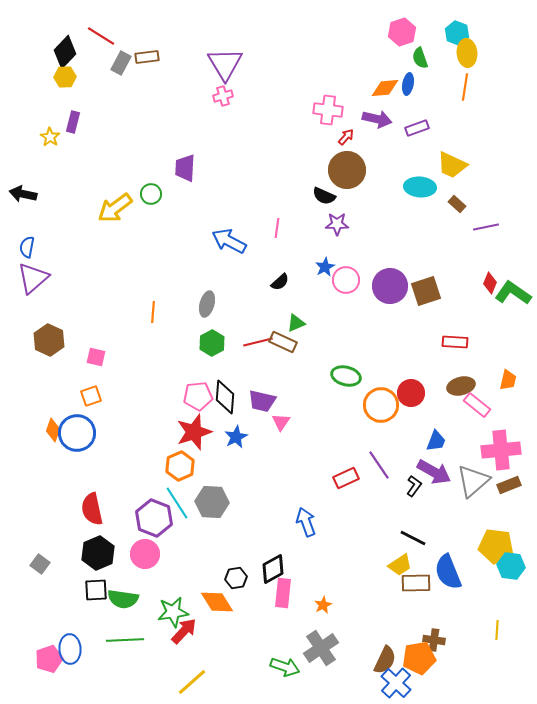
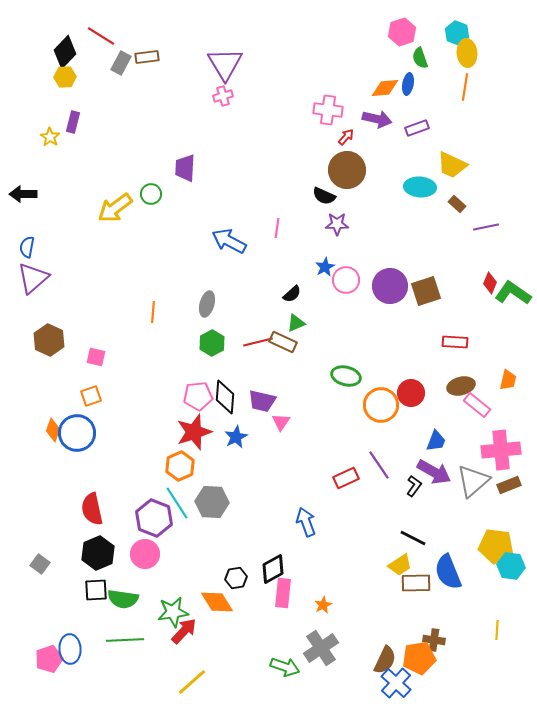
black arrow at (23, 194): rotated 12 degrees counterclockwise
black semicircle at (280, 282): moved 12 px right, 12 px down
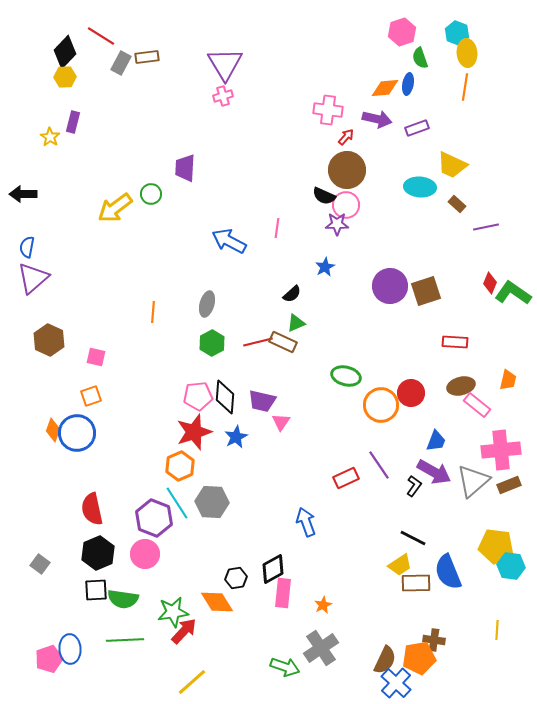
pink circle at (346, 280): moved 75 px up
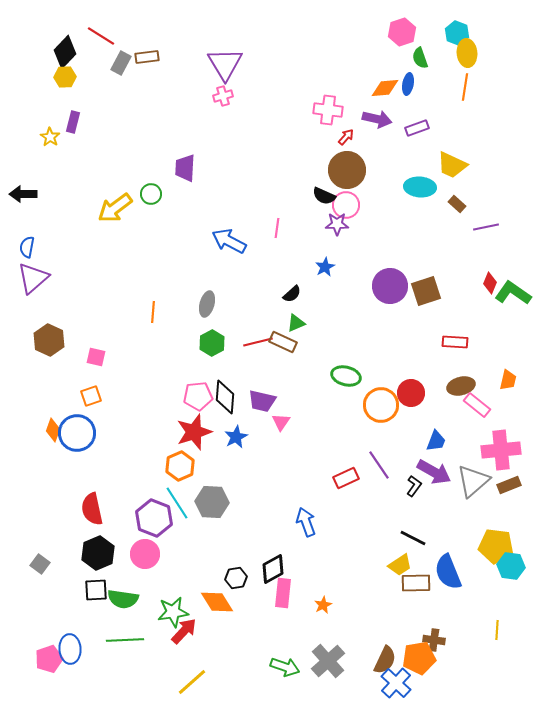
gray cross at (321, 648): moved 7 px right, 13 px down; rotated 8 degrees counterclockwise
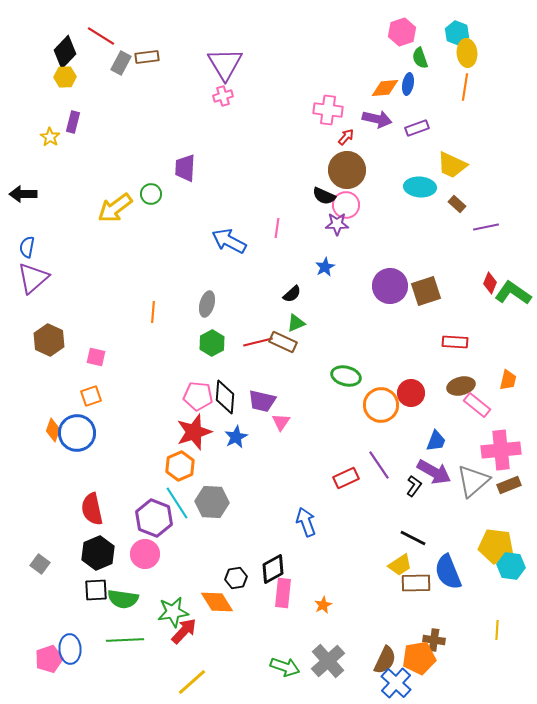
pink pentagon at (198, 396): rotated 12 degrees clockwise
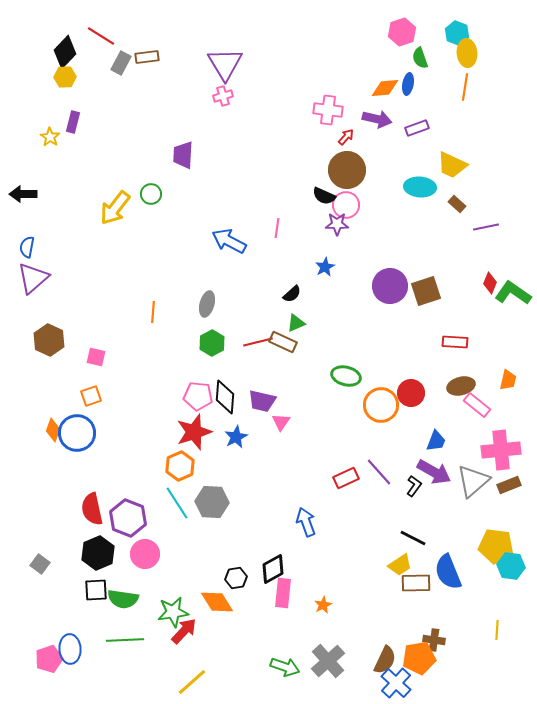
purple trapezoid at (185, 168): moved 2 px left, 13 px up
yellow arrow at (115, 208): rotated 15 degrees counterclockwise
purple line at (379, 465): moved 7 px down; rotated 8 degrees counterclockwise
purple hexagon at (154, 518): moved 26 px left
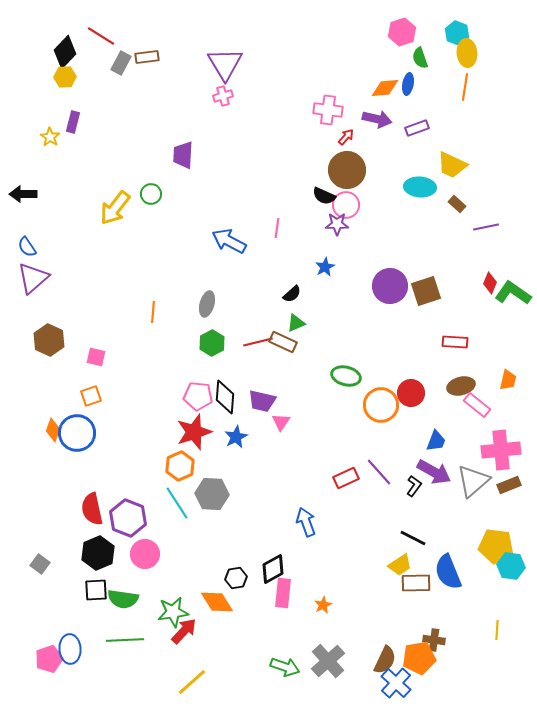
blue semicircle at (27, 247): rotated 45 degrees counterclockwise
gray hexagon at (212, 502): moved 8 px up
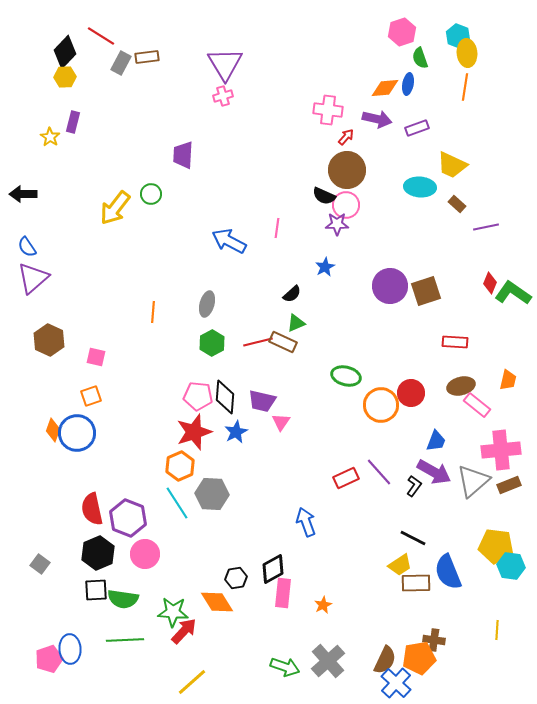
cyan hexagon at (457, 33): moved 1 px right, 3 px down
blue star at (236, 437): moved 5 px up
green star at (173, 612): rotated 12 degrees clockwise
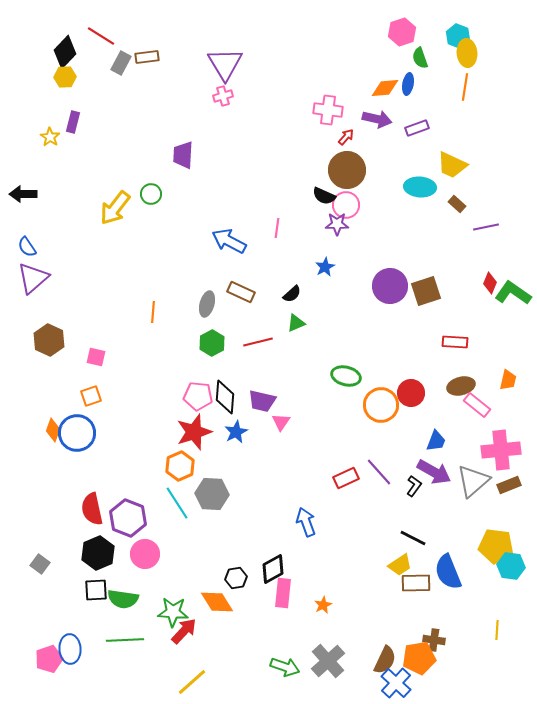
brown rectangle at (283, 342): moved 42 px left, 50 px up
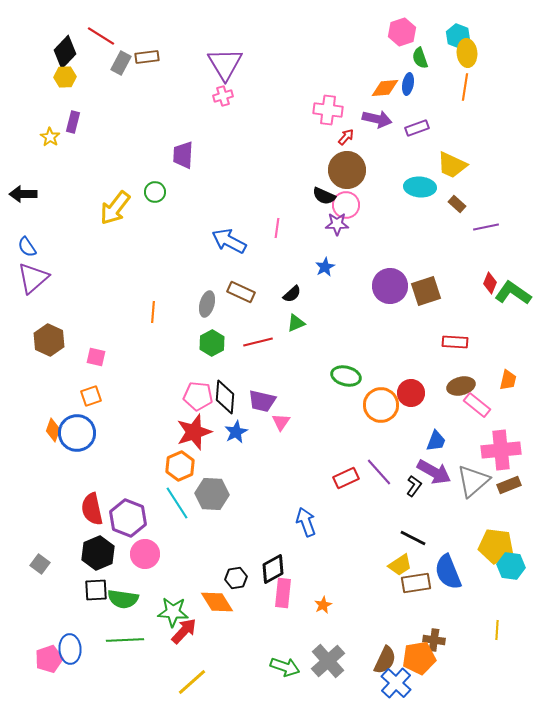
green circle at (151, 194): moved 4 px right, 2 px up
brown rectangle at (416, 583): rotated 8 degrees counterclockwise
